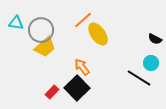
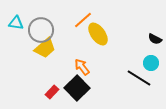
yellow trapezoid: moved 1 px down
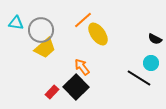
black square: moved 1 px left, 1 px up
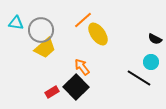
cyan circle: moved 1 px up
red rectangle: rotated 16 degrees clockwise
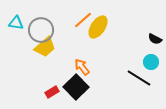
yellow ellipse: moved 7 px up; rotated 70 degrees clockwise
yellow trapezoid: moved 1 px up
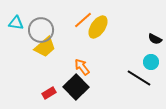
red rectangle: moved 3 px left, 1 px down
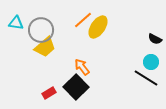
black line: moved 7 px right
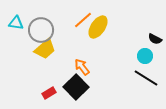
yellow trapezoid: moved 2 px down
cyan circle: moved 6 px left, 6 px up
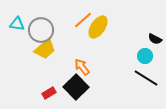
cyan triangle: moved 1 px right, 1 px down
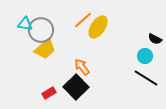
cyan triangle: moved 8 px right
